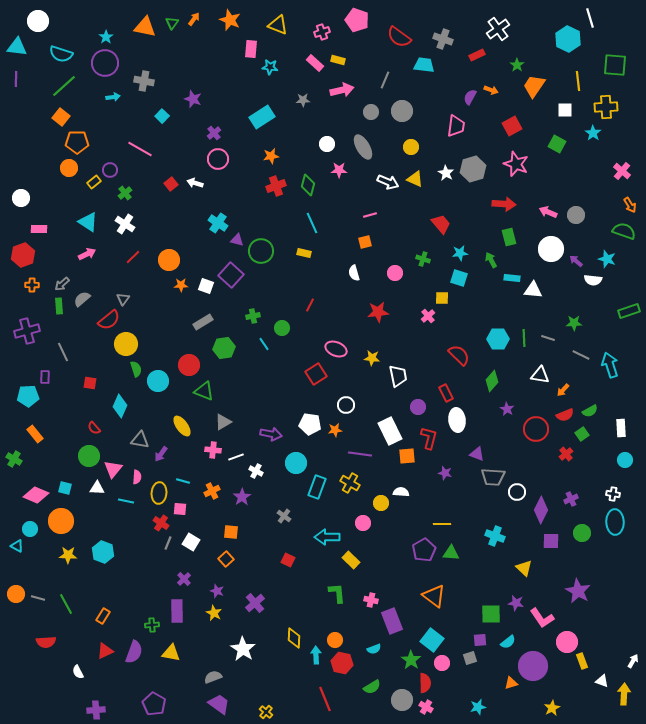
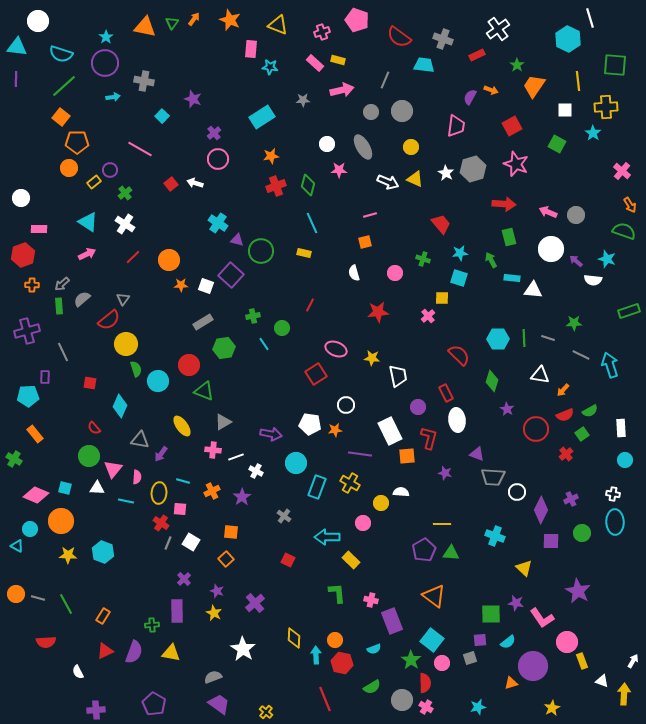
green diamond at (492, 381): rotated 25 degrees counterclockwise
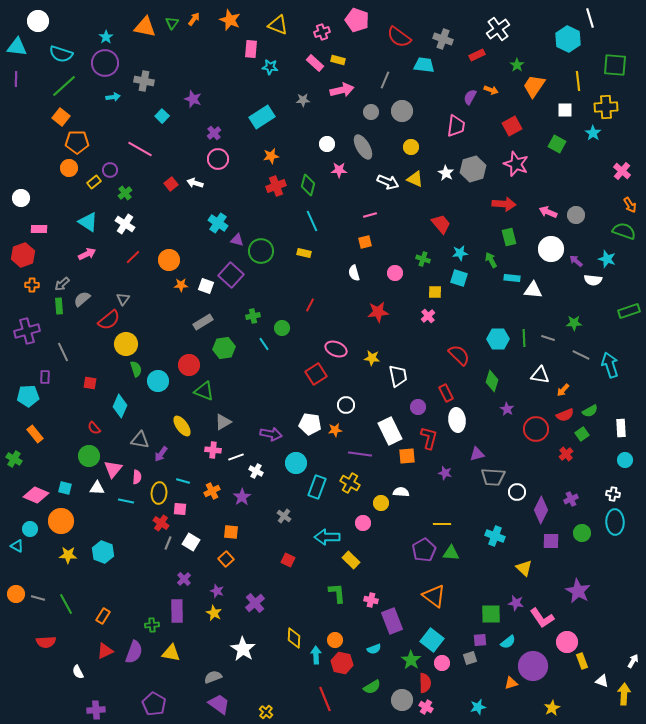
cyan line at (312, 223): moved 2 px up
yellow square at (442, 298): moved 7 px left, 6 px up
purple triangle at (477, 454): rotated 35 degrees counterclockwise
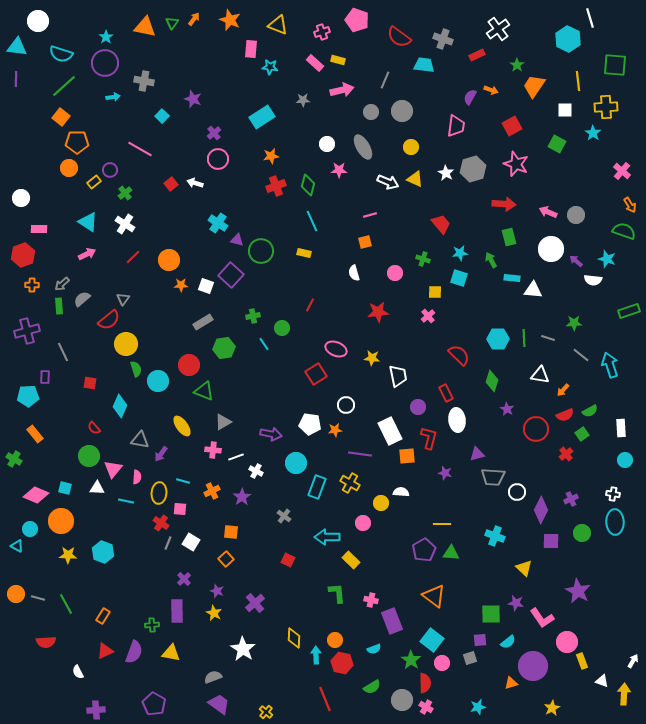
gray line at (581, 355): rotated 12 degrees clockwise
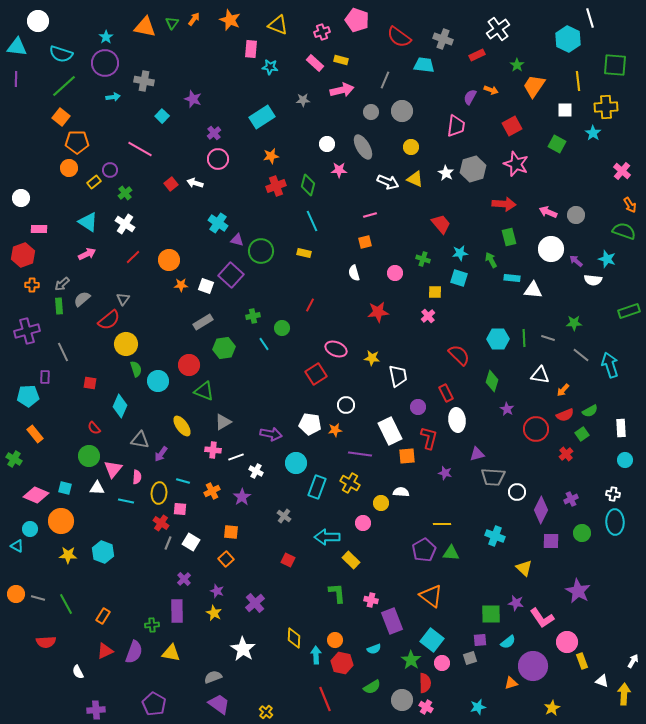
yellow rectangle at (338, 60): moved 3 px right
orange triangle at (434, 596): moved 3 px left
